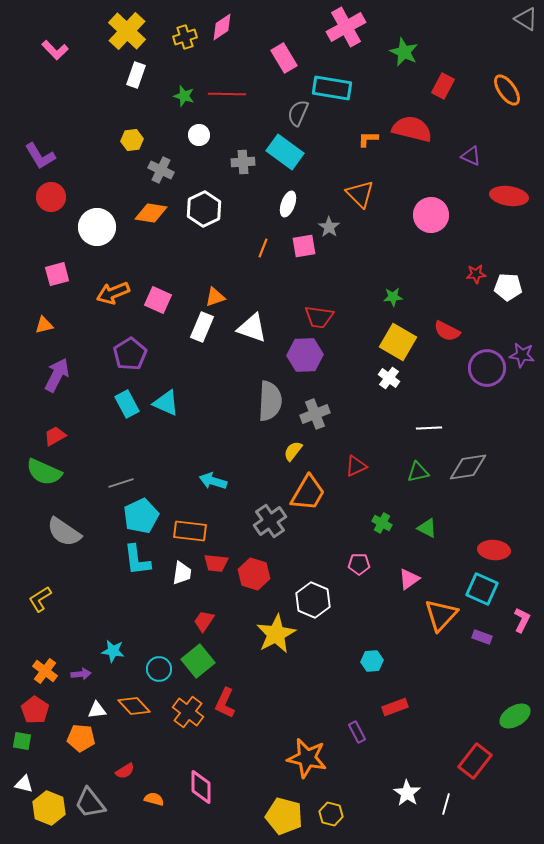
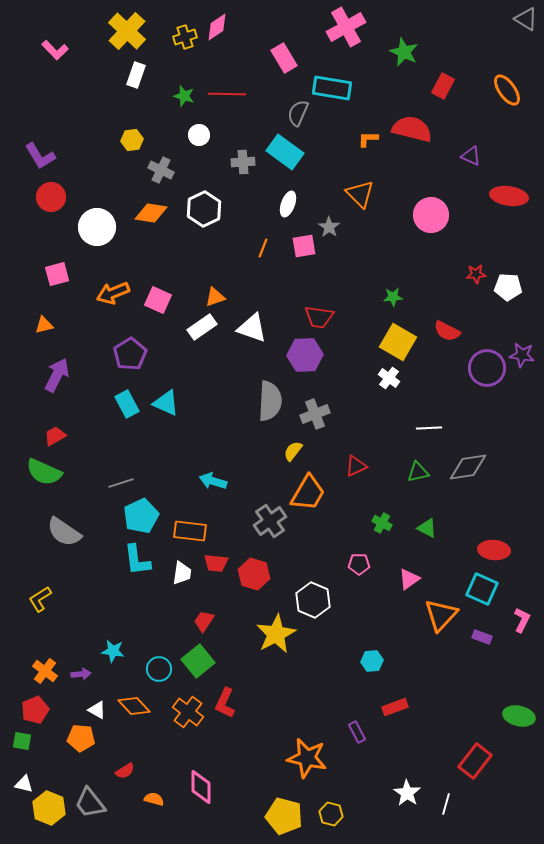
pink diamond at (222, 27): moved 5 px left
white rectangle at (202, 327): rotated 32 degrees clockwise
red pentagon at (35, 710): rotated 16 degrees clockwise
white triangle at (97, 710): rotated 36 degrees clockwise
green ellipse at (515, 716): moved 4 px right; rotated 44 degrees clockwise
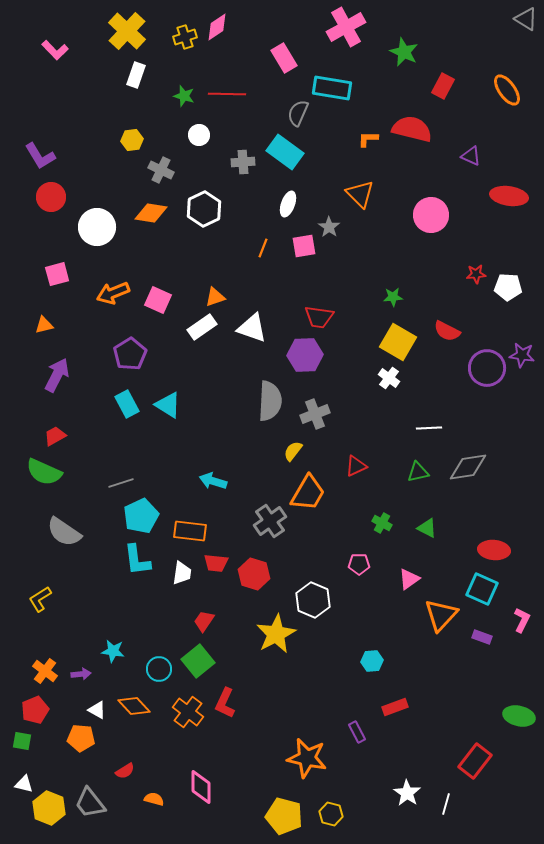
cyan triangle at (166, 403): moved 2 px right, 2 px down; rotated 8 degrees clockwise
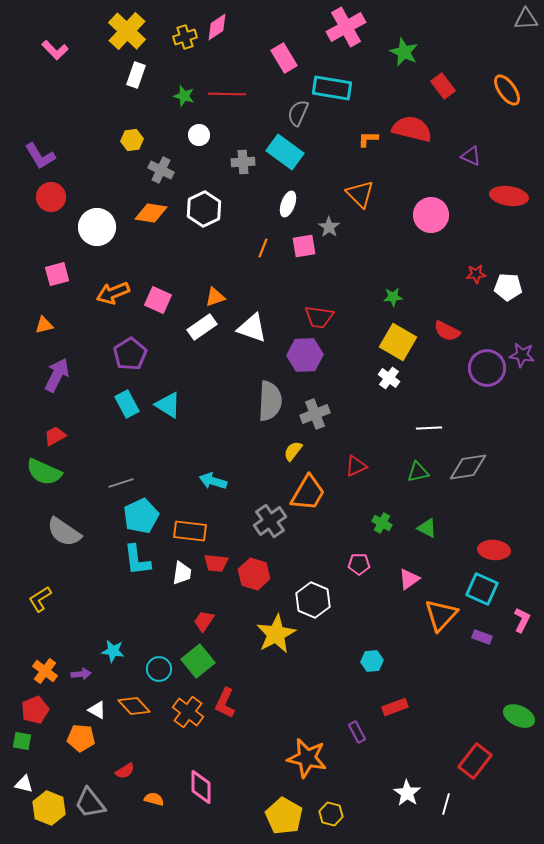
gray triangle at (526, 19): rotated 35 degrees counterclockwise
red rectangle at (443, 86): rotated 65 degrees counterclockwise
green ellipse at (519, 716): rotated 12 degrees clockwise
yellow pentagon at (284, 816): rotated 15 degrees clockwise
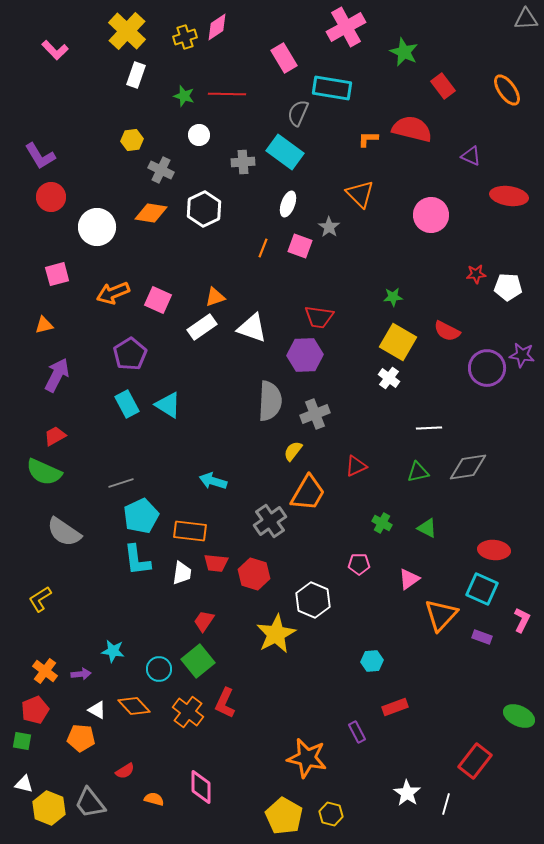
pink square at (304, 246): moved 4 px left; rotated 30 degrees clockwise
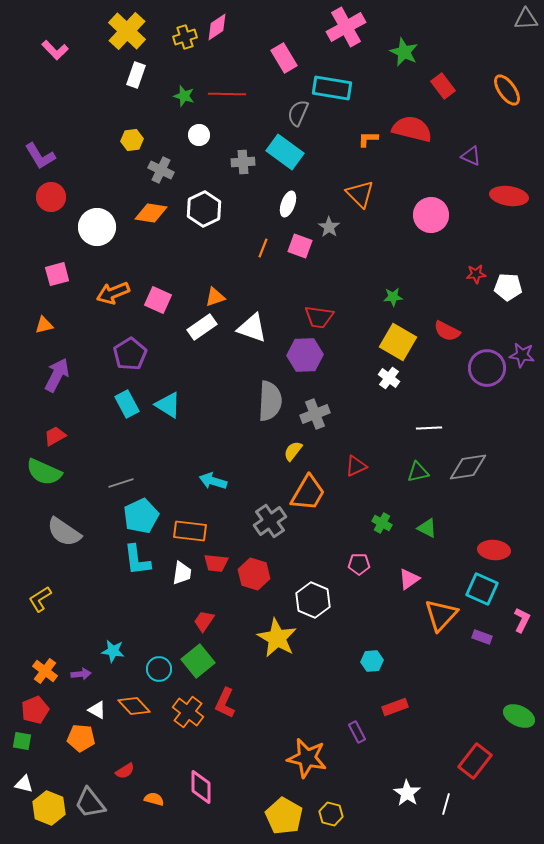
yellow star at (276, 634): moved 1 px right, 4 px down; rotated 15 degrees counterclockwise
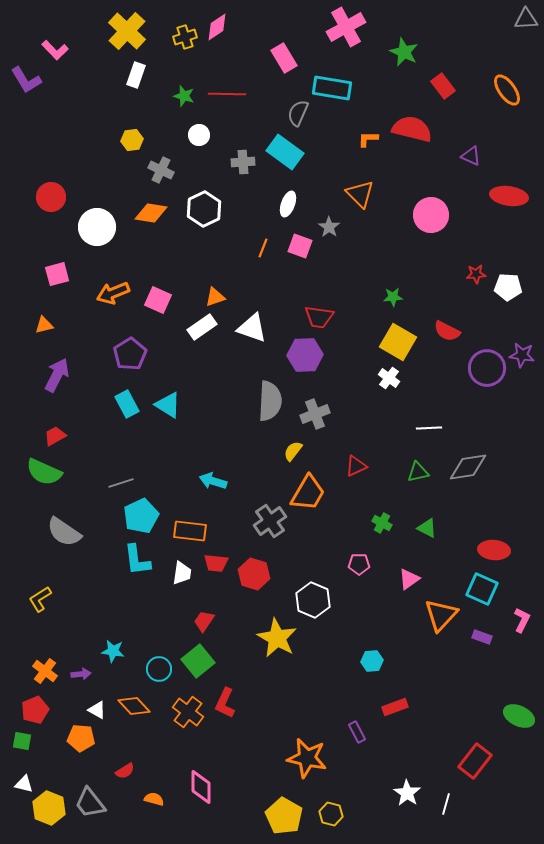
purple L-shape at (40, 156): moved 14 px left, 76 px up
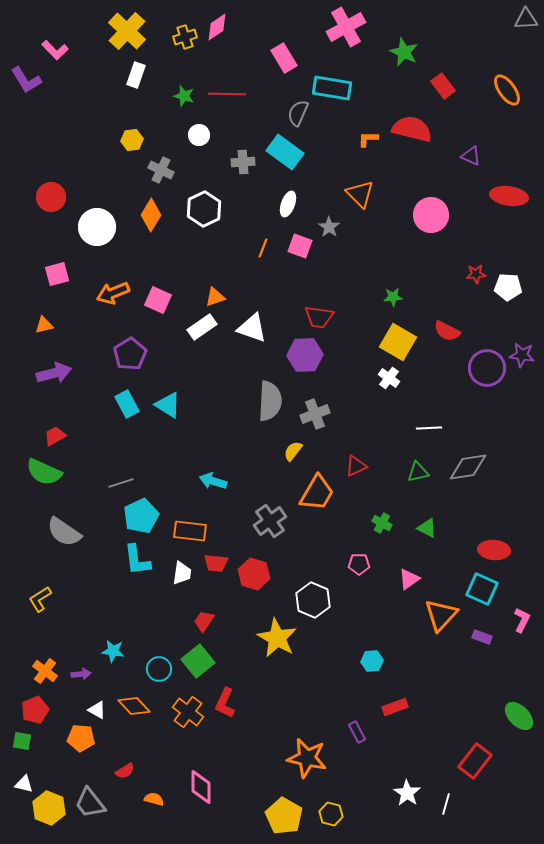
orange diamond at (151, 213): moved 2 px down; rotated 68 degrees counterclockwise
purple arrow at (57, 375): moved 3 px left, 2 px up; rotated 48 degrees clockwise
orange trapezoid at (308, 493): moved 9 px right
green ellipse at (519, 716): rotated 20 degrees clockwise
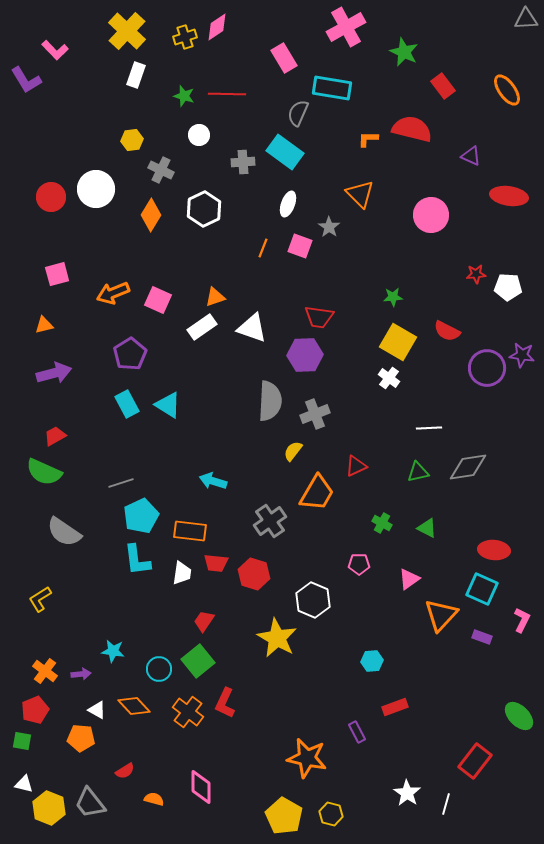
white circle at (97, 227): moved 1 px left, 38 px up
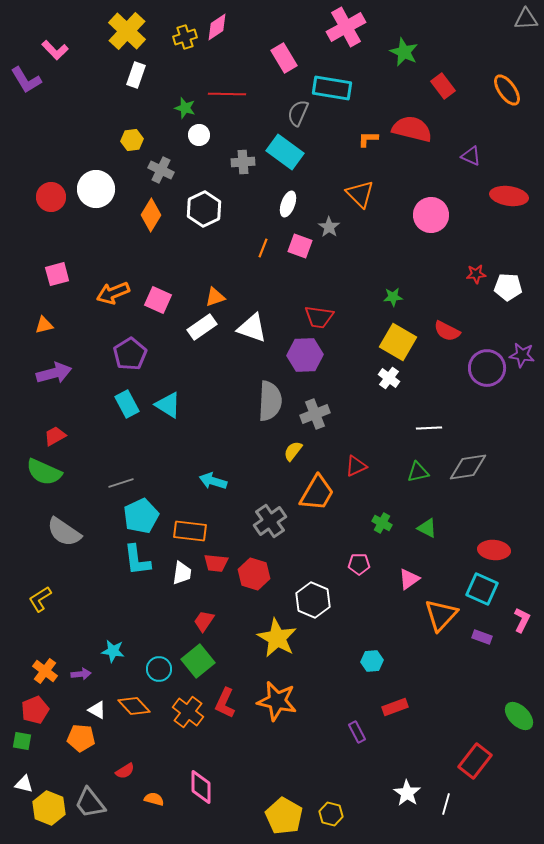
green star at (184, 96): moved 1 px right, 12 px down
orange star at (307, 758): moved 30 px left, 57 px up
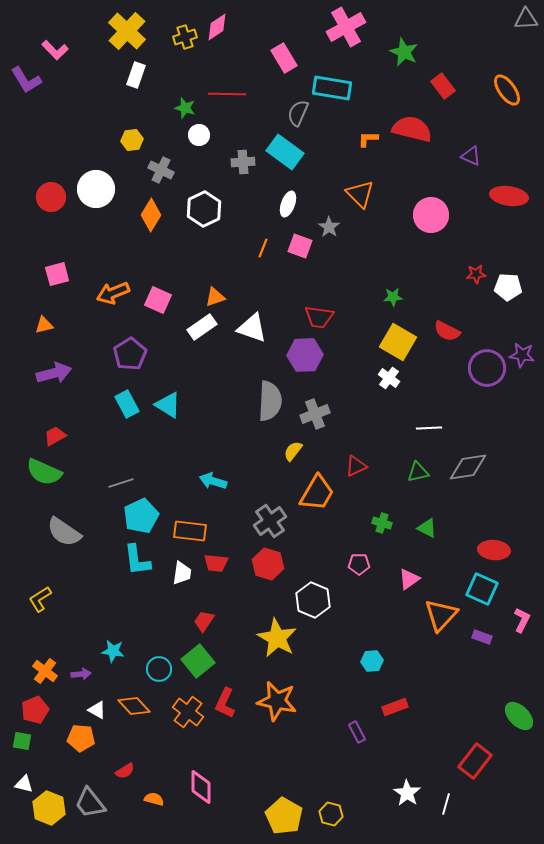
green cross at (382, 523): rotated 12 degrees counterclockwise
red hexagon at (254, 574): moved 14 px right, 10 px up
